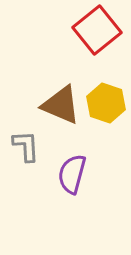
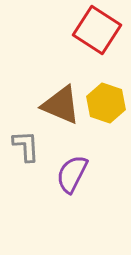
red square: rotated 18 degrees counterclockwise
purple semicircle: rotated 12 degrees clockwise
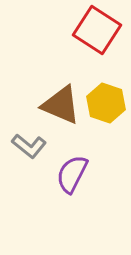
gray L-shape: moved 3 px right; rotated 132 degrees clockwise
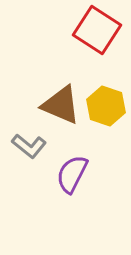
yellow hexagon: moved 3 px down
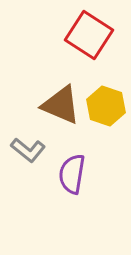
red square: moved 8 px left, 5 px down
gray L-shape: moved 1 px left, 4 px down
purple semicircle: rotated 18 degrees counterclockwise
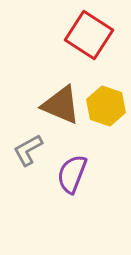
gray L-shape: rotated 112 degrees clockwise
purple semicircle: rotated 12 degrees clockwise
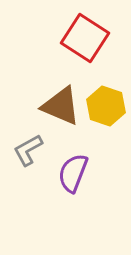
red square: moved 4 px left, 3 px down
brown triangle: moved 1 px down
purple semicircle: moved 1 px right, 1 px up
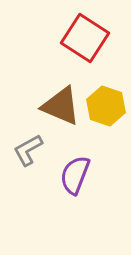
purple semicircle: moved 2 px right, 2 px down
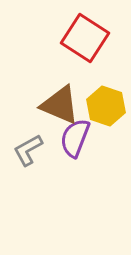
brown triangle: moved 1 px left, 1 px up
purple semicircle: moved 37 px up
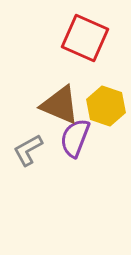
red square: rotated 9 degrees counterclockwise
